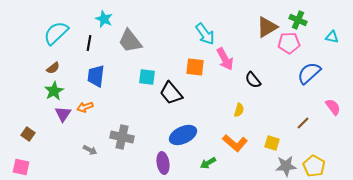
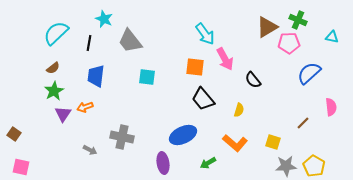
black trapezoid: moved 32 px right, 6 px down
pink semicircle: moved 2 px left; rotated 30 degrees clockwise
brown square: moved 14 px left
yellow square: moved 1 px right, 1 px up
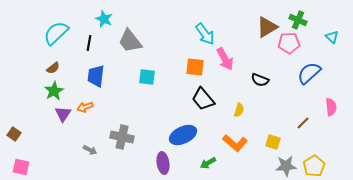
cyan triangle: rotated 32 degrees clockwise
black semicircle: moved 7 px right; rotated 30 degrees counterclockwise
yellow pentagon: rotated 10 degrees clockwise
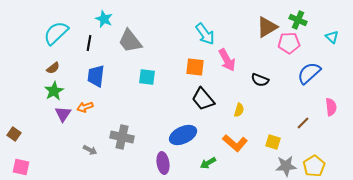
pink arrow: moved 2 px right, 1 px down
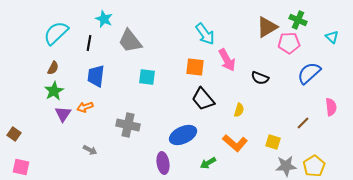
brown semicircle: rotated 24 degrees counterclockwise
black semicircle: moved 2 px up
gray cross: moved 6 px right, 12 px up
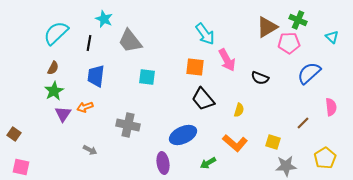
yellow pentagon: moved 11 px right, 8 px up
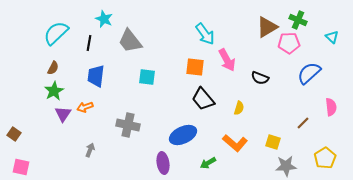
yellow semicircle: moved 2 px up
gray arrow: rotated 96 degrees counterclockwise
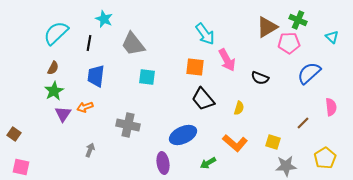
gray trapezoid: moved 3 px right, 3 px down
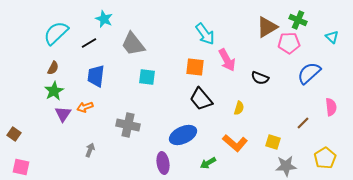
black line: rotated 49 degrees clockwise
black trapezoid: moved 2 px left
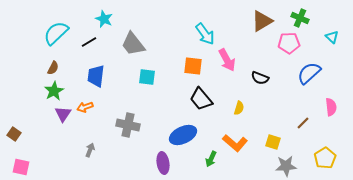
green cross: moved 2 px right, 2 px up
brown triangle: moved 5 px left, 6 px up
black line: moved 1 px up
orange square: moved 2 px left, 1 px up
green arrow: moved 3 px right, 4 px up; rotated 35 degrees counterclockwise
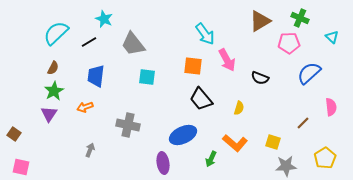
brown triangle: moved 2 px left
purple triangle: moved 14 px left
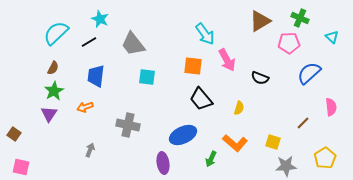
cyan star: moved 4 px left
